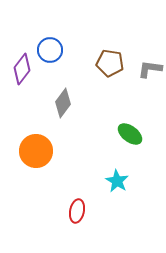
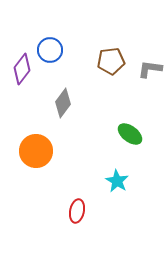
brown pentagon: moved 1 px right, 2 px up; rotated 16 degrees counterclockwise
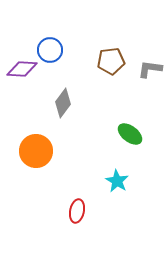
purple diamond: rotated 56 degrees clockwise
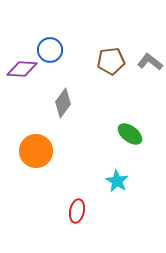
gray L-shape: moved 7 px up; rotated 30 degrees clockwise
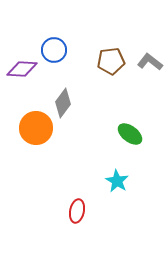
blue circle: moved 4 px right
orange circle: moved 23 px up
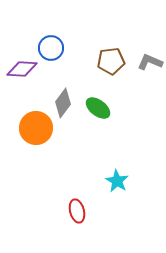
blue circle: moved 3 px left, 2 px up
gray L-shape: rotated 15 degrees counterclockwise
green ellipse: moved 32 px left, 26 px up
red ellipse: rotated 25 degrees counterclockwise
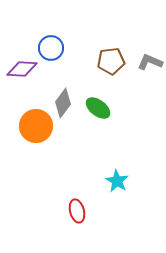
orange circle: moved 2 px up
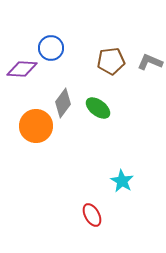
cyan star: moved 5 px right
red ellipse: moved 15 px right, 4 px down; rotated 15 degrees counterclockwise
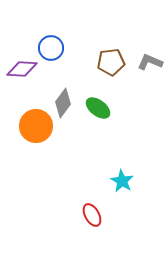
brown pentagon: moved 1 px down
